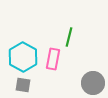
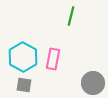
green line: moved 2 px right, 21 px up
gray square: moved 1 px right
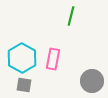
cyan hexagon: moved 1 px left, 1 px down
gray circle: moved 1 px left, 2 px up
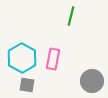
gray square: moved 3 px right
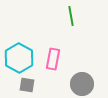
green line: rotated 24 degrees counterclockwise
cyan hexagon: moved 3 px left
gray circle: moved 10 px left, 3 px down
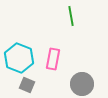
cyan hexagon: rotated 8 degrees counterclockwise
gray square: rotated 14 degrees clockwise
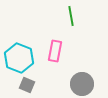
pink rectangle: moved 2 px right, 8 px up
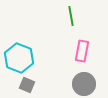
pink rectangle: moved 27 px right
gray circle: moved 2 px right
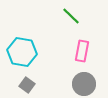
green line: rotated 36 degrees counterclockwise
cyan hexagon: moved 3 px right, 6 px up; rotated 12 degrees counterclockwise
gray square: rotated 14 degrees clockwise
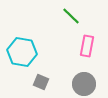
pink rectangle: moved 5 px right, 5 px up
gray square: moved 14 px right, 3 px up; rotated 14 degrees counterclockwise
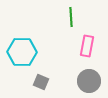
green line: moved 1 px down; rotated 42 degrees clockwise
cyan hexagon: rotated 8 degrees counterclockwise
gray circle: moved 5 px right, 3 px up
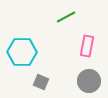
green line: moved 5 px left; rotated 66 degrees clockwise
